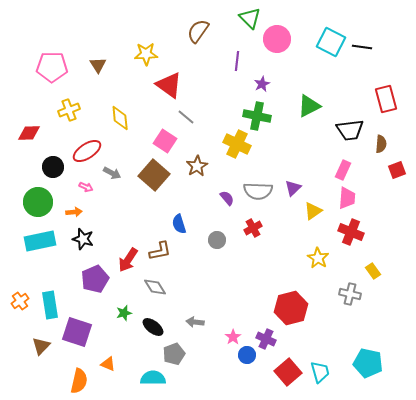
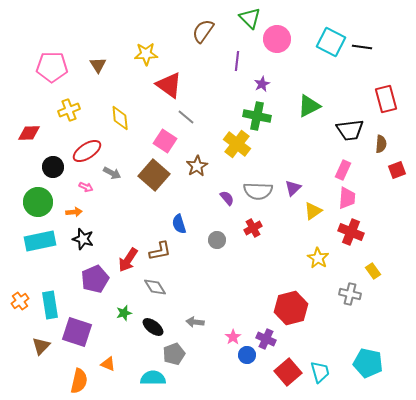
brown semicircle at (198, 31): moved 5 px right
yellow cross at (237, 144): rotated 12 degrees clockwise
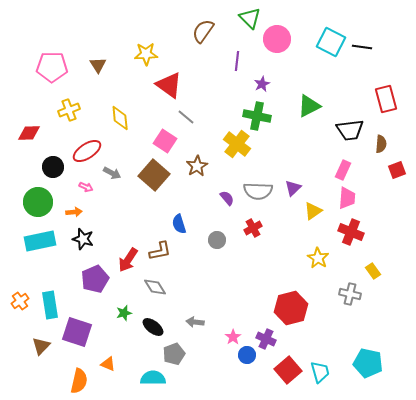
red square at (288, 372): moved 2 px up
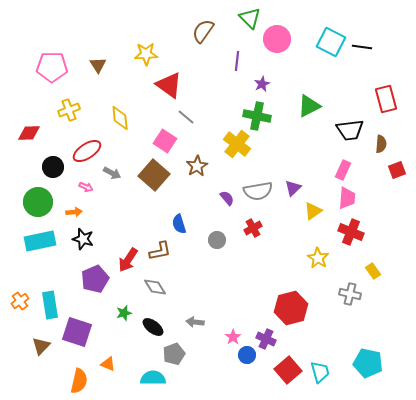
gray semicircle at (258, 191): rotated 12 degrees counterclockwise
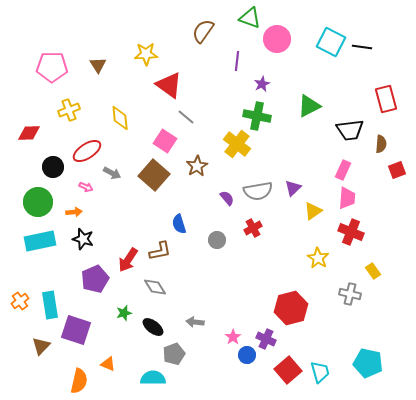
green triangle at (250, 18): rotated 25 degrees counterclockwise
purple square at (77, 332): moved 1 px left, 2 px up
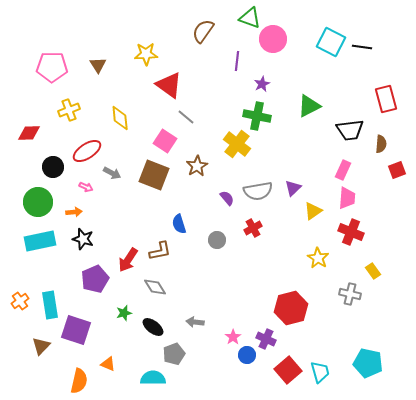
pink circle at (277, 39): moved 4 px left
brown square at (154, 175): rotated 20 degrees counterclockwise
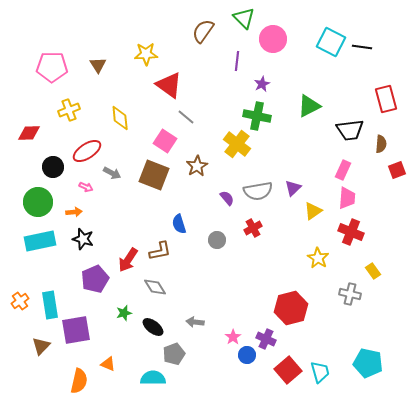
green triangle at (250, 18): moved 6 px left; rotated 25 degrees clockwise
purple square at (76, 330): rotated 28 degrees counterclockwise
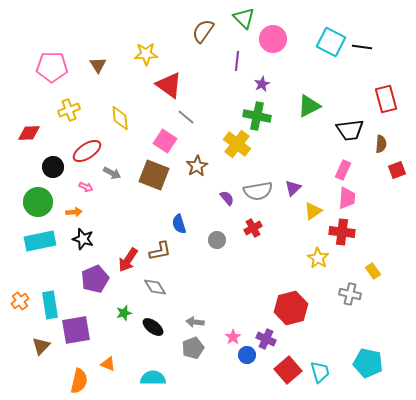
red cross at (351, 232): moved 9 px left; rotated 15 degrees counterclockwise
gray pentagon at (174, 354): moved 19 px right, 6 px up
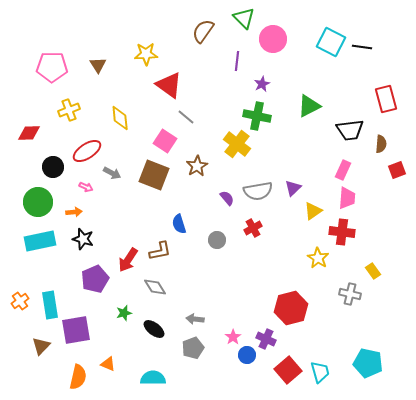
gray arrow at (195, 322): moved 3 px up
black ellipse at (153, 327): moved 1 px right, 2 px down
orange semicircle at (79, 381): moved 1 px left, 4 px up
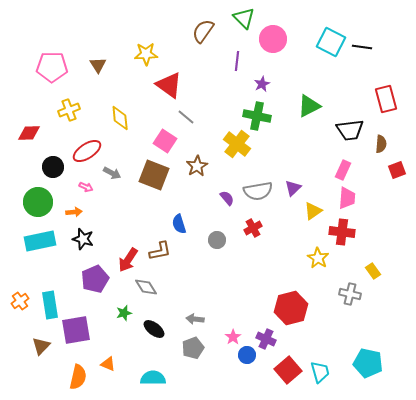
gray diamond at (155, 287): moved 9 px left
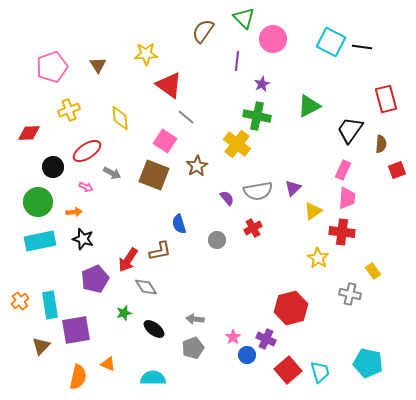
pink pentagon at (52, 67): rotated 20 degrees counterclockwise
black trapezoid at (350, 130): rotated 132 degrees clockwise
